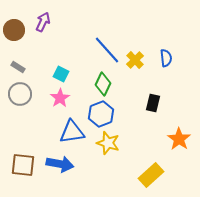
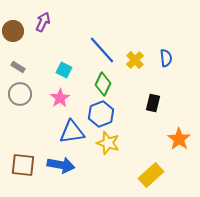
brown circle: moved 1 px left, 1 px down
blue line: moved 5 px left
cyan square: moved 3 px right, 4 px up
blue arrow: moved 1 px right, 1 px down
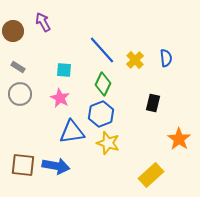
purple arrow: rotated 54 degrees counterclockwise
cyan square: rotated 21 degrees counterclockwise
pink star: rotated 12 degrees counterclockwise
blue arrow: moved 5 px left, 1 px down
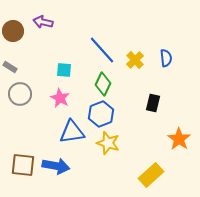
purple arrow: rotated 48 degrees counterclockwise
gray rectangle: moved 8 px left
